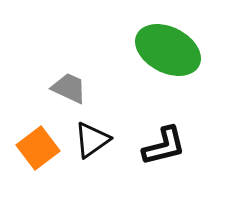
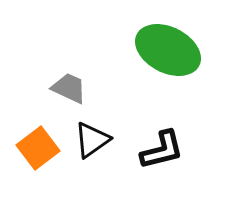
black L-shape: moved 2 px left, 4 px down
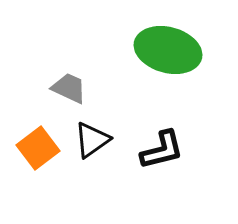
green ellipse: rotated 12 degrees counterclockwise
